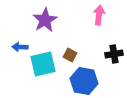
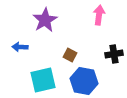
cyan square: moved 16 px down
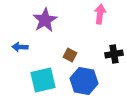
pink arrow: moved 1 px right, 1 px up
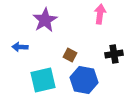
blue hexagon: moved 1 px up
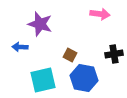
pink arrow: rotated 90 degrees clockwise
purple star: moved 5 px left, 4 px down; rotated 25 degrees counterclockwise
blue hexagon: moved 2 px up
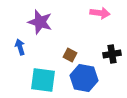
pink arrow: moved 1 px up
purple star: moved 2 px up
blue arrow: rotated 70 degrees clockwise
black cross: moved 2 px left
cyan square: rotated 20 degrees clockwise
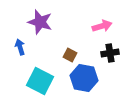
pink arrow: moved 2 px right, 13 px down; rotated 24 degrees counterclockwise
black cross: moved 2 px left, 1 px up
cyan square: moved 3 px left, 1 px down; rotated 20 degrees clockwise
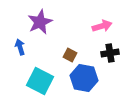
purple star: rotated 30 degrees clockwise
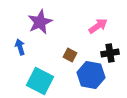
pink arrow: moved 4 px left; rotated 18 degrees counterclockwise
blue hexagon: moved 7 px right, 3 px up
